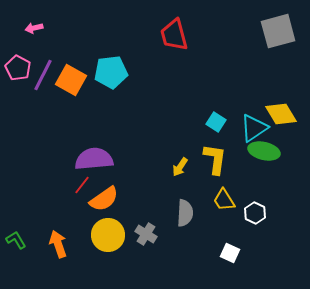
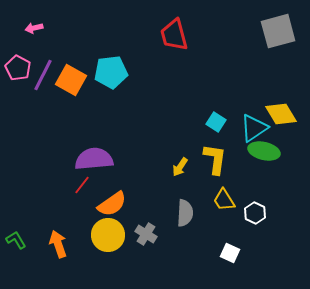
orange semicircle: moved 8 px right, 5 px down
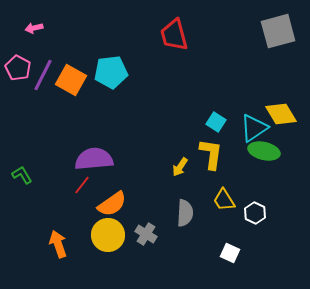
yellow L-shape: moved 4 px left, 5 px up
green L-shape: moved 6 px right, 65 px up
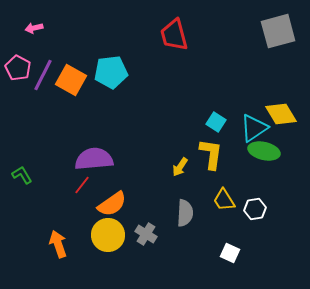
white hexagon: moved 4 px up; rotated 25 degrees clockwise
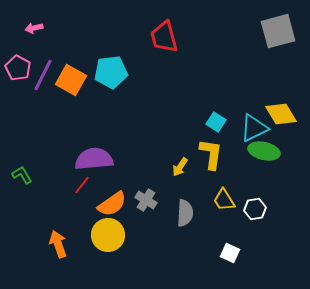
red trapezoid: moved 10 px left, 2 px down
cyan triangle: rotated 8 degrees clockwise
gray cross: moved 34 px up
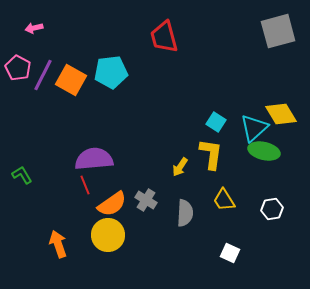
cyan triangle: rotated 16 degrees counterclockwise
red line: moved 3 px right; rotated 60 degrees counterclockwise
white hexagon: moved 17 px right
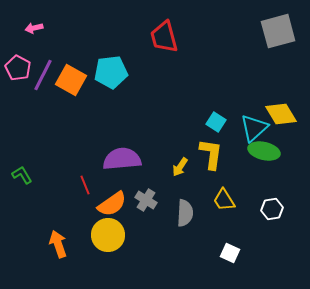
purple semicircle: moved 28 px right
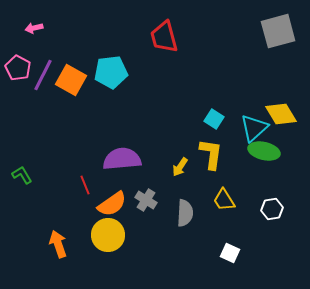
cyan square: moved 2 px left, 3 px up
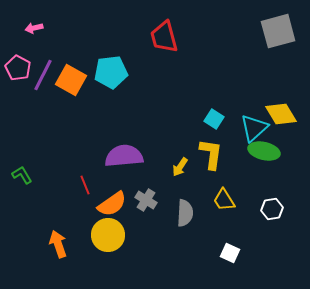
purple semicircle: moved 2 px right, 3 px up
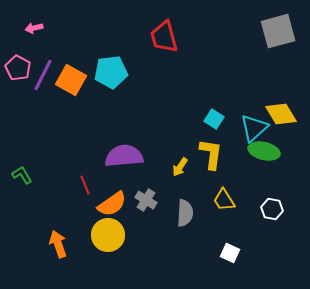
white hexagon: rotated 20 degrees clockwise
